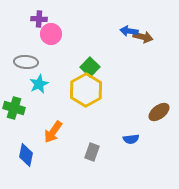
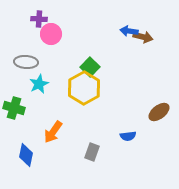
yellow hexagon: moved 2 px left, 2 px up
blue semicircle: moved 3 px left, 3 px up
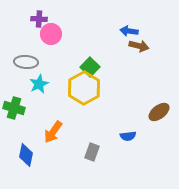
brown arrow: moved 4 px left, 9 px down
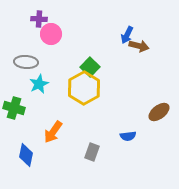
blue arrow: moved 2 px left, 4 px down; rotated 72 degrees counterclockwise
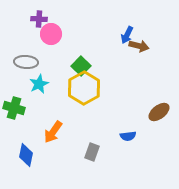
green square: moved 9 px left, 1 px up
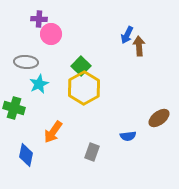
brown arrow: rotated 108 degrees counterclockwise
brown ellipse: moved 6 px down
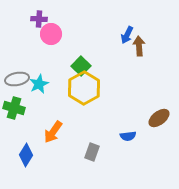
gray ellipse: moved 9 px left, 17 px down; rotated 15 degrees counterclockwise
blue diamond: rotated 20 degrees clockwise
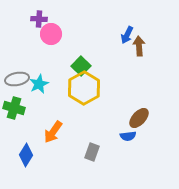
brown ellipse: moved 20 px left; rotated 10 degrees counterclockwise
